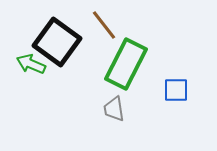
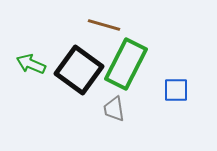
brown line: rotated 36 degrees counterclockwise
black square: moved 22 px right, 28 px down
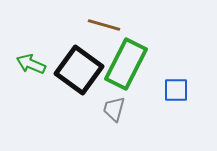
gray trapezoid: rotated 24 degrees clockwise
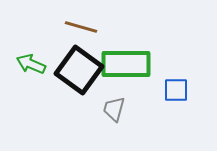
brown line: moved 23 px left, 2 px down
green rectangle: rotated 63 degrees clockwise
